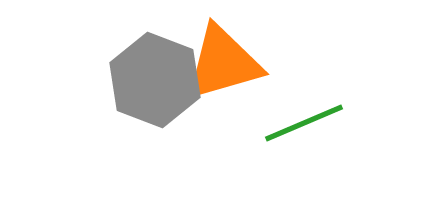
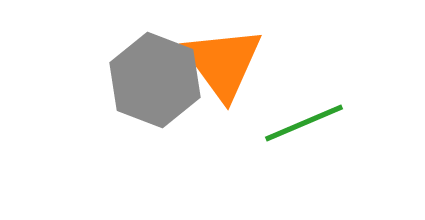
orange triangle: rotated 50 degrees counterclockwise
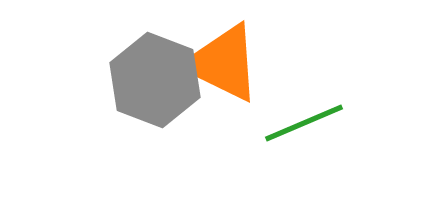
orange triangle: rotated 28 degrees counterclockwise
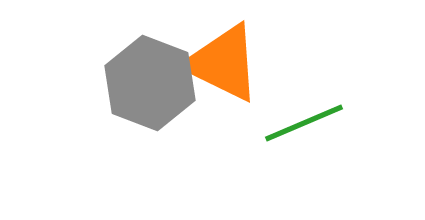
gray hexagon: moved 5 px left, 3 px down
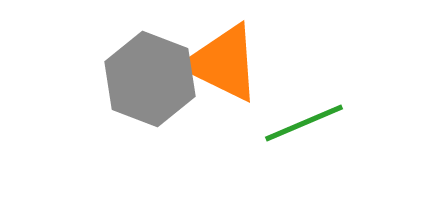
gray hexagon: moved 4 px up
